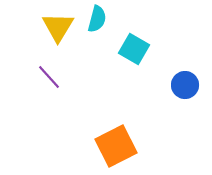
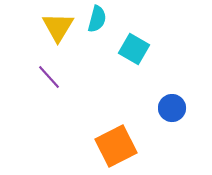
blue circle: moved 13 px left, 23 px down
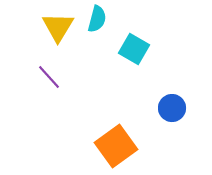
orange square: rotated 9 degrees counterclockwise
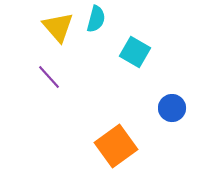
cyan semicircle: moved 1 px left
yellow triangle: rotated 12 degrees counterclockwise
cyan square: moved 1 px right, 3 px down
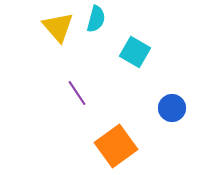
purple line: moved 28 px right, 16 px down; rotated 8 degrees clockwise
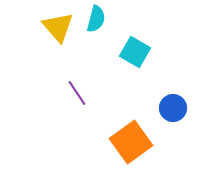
blue circle: moved 1 px right
orange square: moved 15 px right, 4 px up
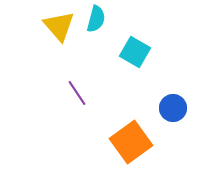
yellow triangle: moved 1 px right, 1 px up
